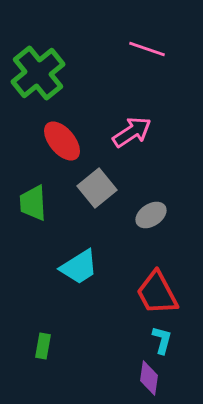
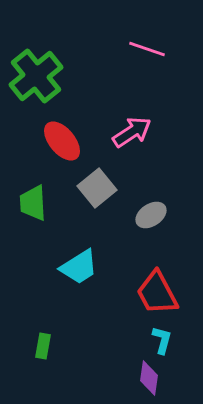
green cross: moved 2 px left, 3 px down
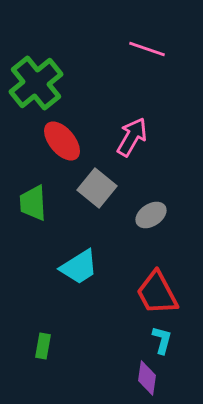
green cross: moved 7 px down
pink arrow: moved 5 px down; rotated 27 degrees counterclockwise
gray square: rotated 12 degrees counterclockwise
purple diamond: moved 2 px left
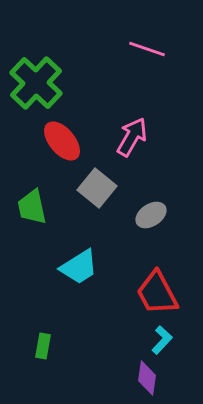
green cross: rotated 8 degrees counterclockwise
green trapezoid: moved 1 px left, 4 px down; rotated 9 degrees counterclockwise
cyan L-shape: rotated 28 degrees clockwise
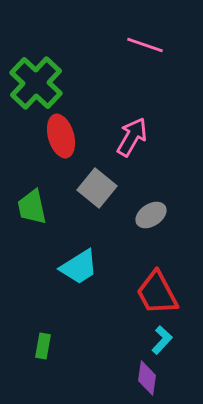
pink line: moved 2 px left, 4 px up
red ellipse: moved 1 px left, 5 px up; rotated 24 degrees clockwise
